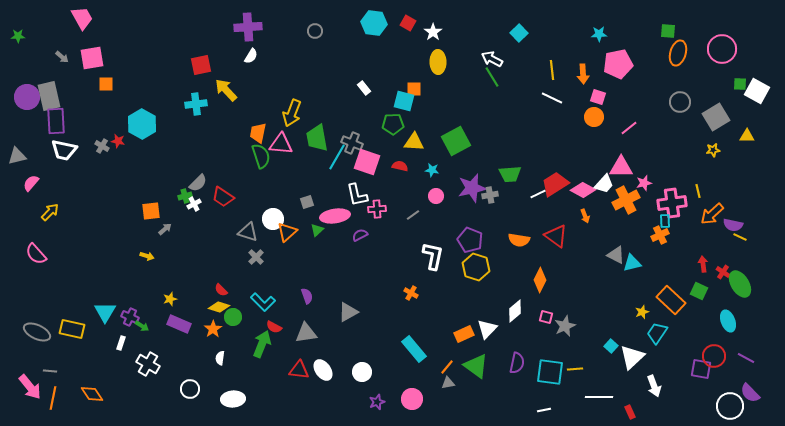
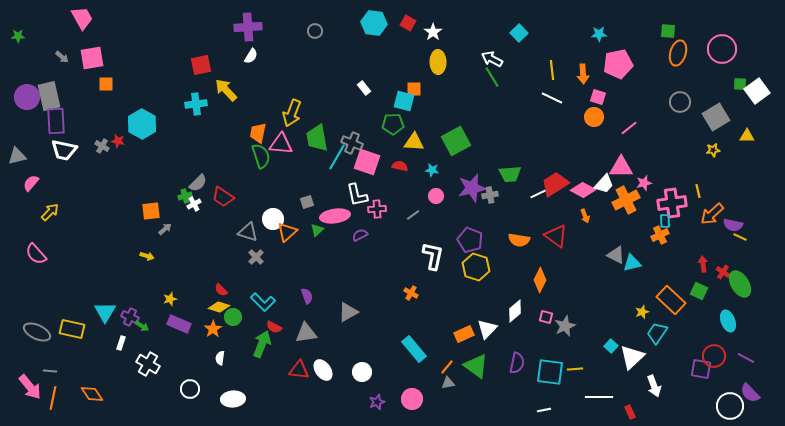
white square at (757, 91): rotated 25 degrees clockwise
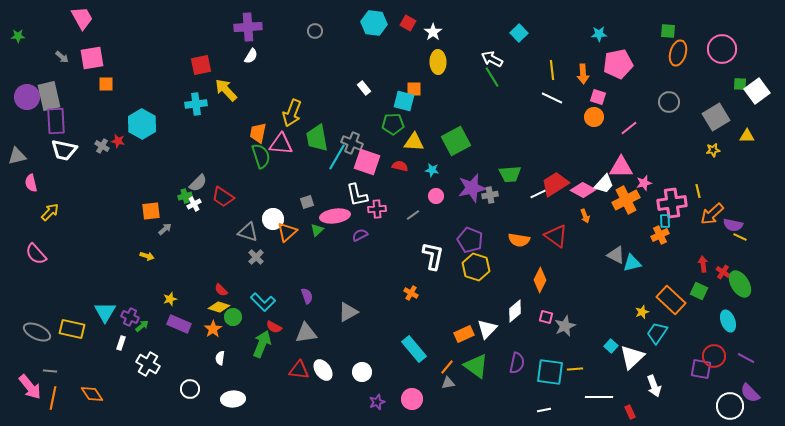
gray circle at (680, 102): moved 11 px left
pink semicircle at (31, 183): rotated 54 degrees counterclockwise
green arrow at (142, 326): rotated 72 degrees counterclockwise
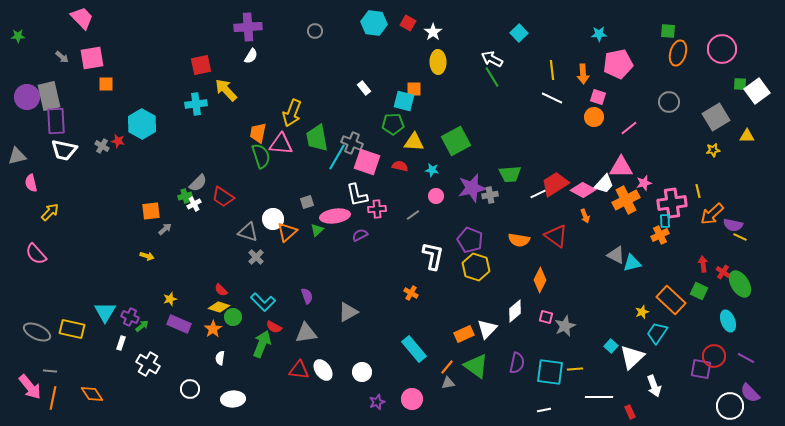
pink trapezoid at (82, 18): rotated 15 degrees counterclockwise
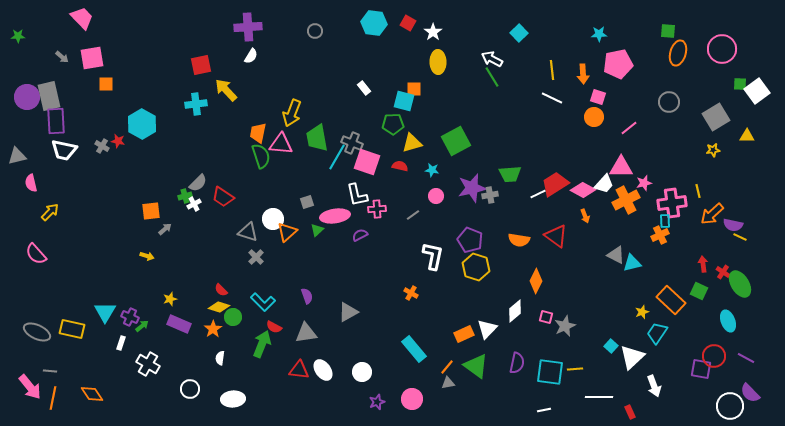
yellow triangle at (414, 142): moved 2 px left, 1 px down; rotated 20 degrees counterclockwise
orange diamond at (540, 280): moved 4 px left, 1 px down
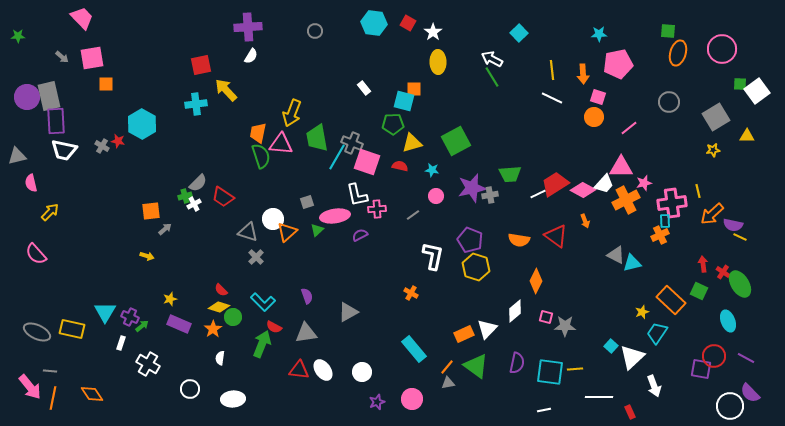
orange arrow at (585, 216): moved 5 px down
gray star at (565, 326): rotated 25 degrees clockwise
